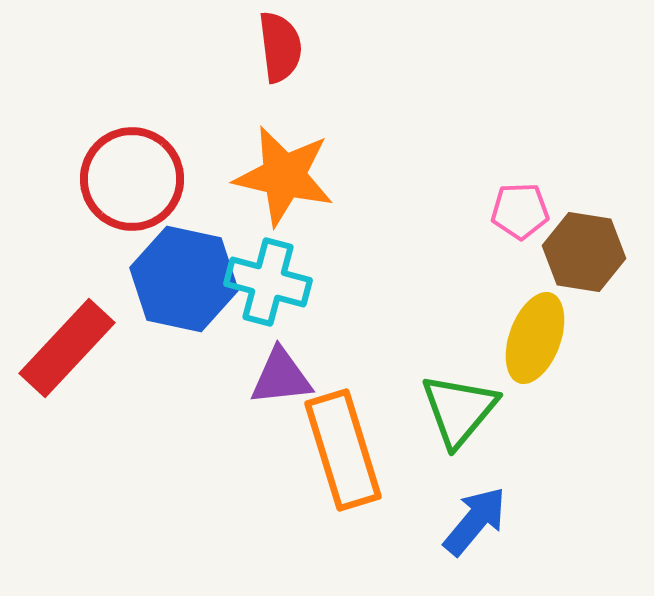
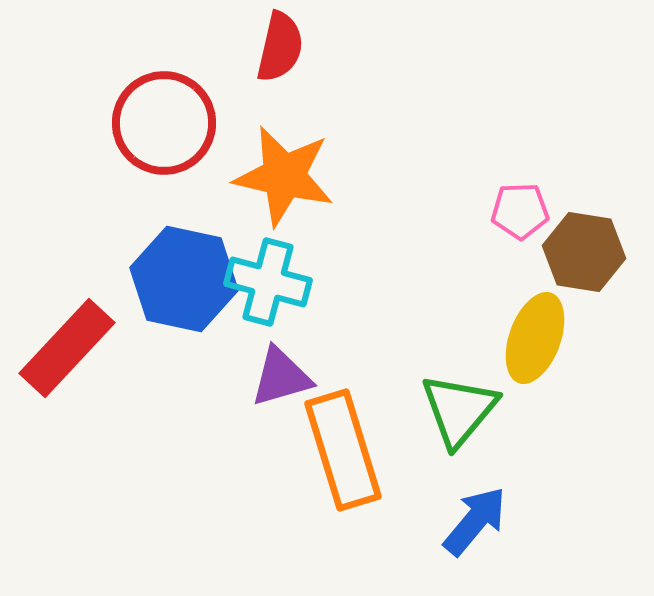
red semicircle: rotated 20 degrees clockwise
red circle: moved 32 px right, 56 px up
purple triangle: rotated 10 degrees counterclockwise
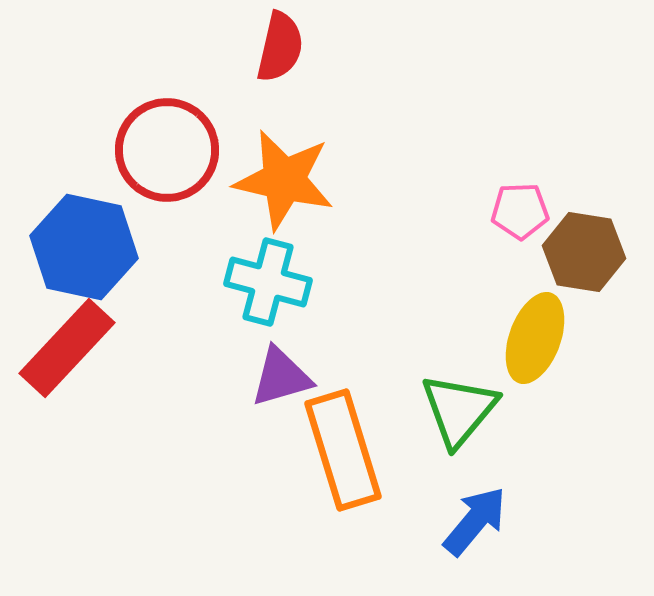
red circle: moved 3 px right, 27 px down
orange star: moved 4 px down
blue hexagon: moved 100 px left, 32 px up
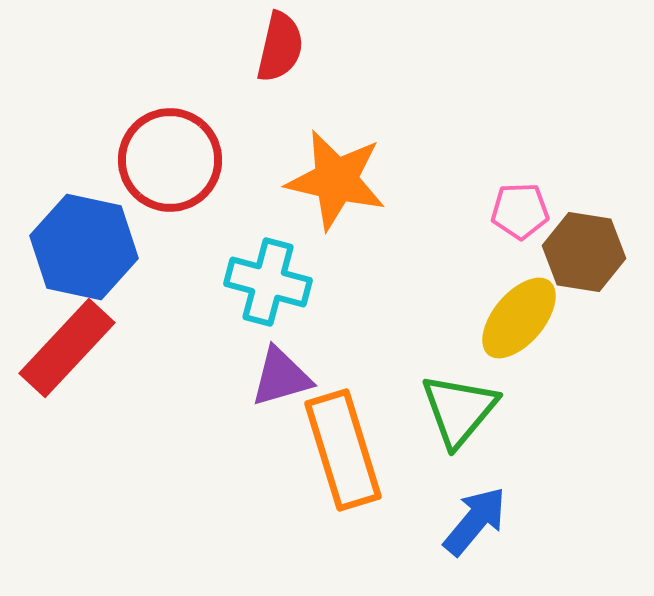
red circle: moved 3 px right, 10 px down
orange star: moved 52 px right
yellow ellipse: moved 16 px left, 20 px up; rotated 20 degrees clockwise
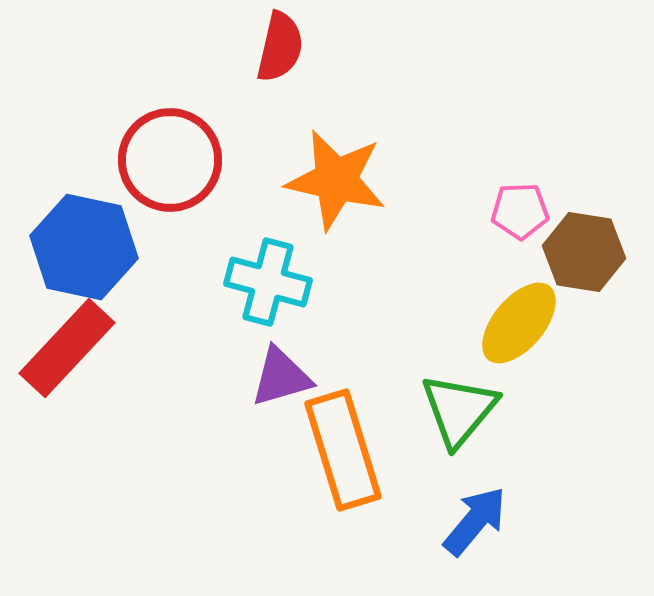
yellow ellipse: moved 5 px down
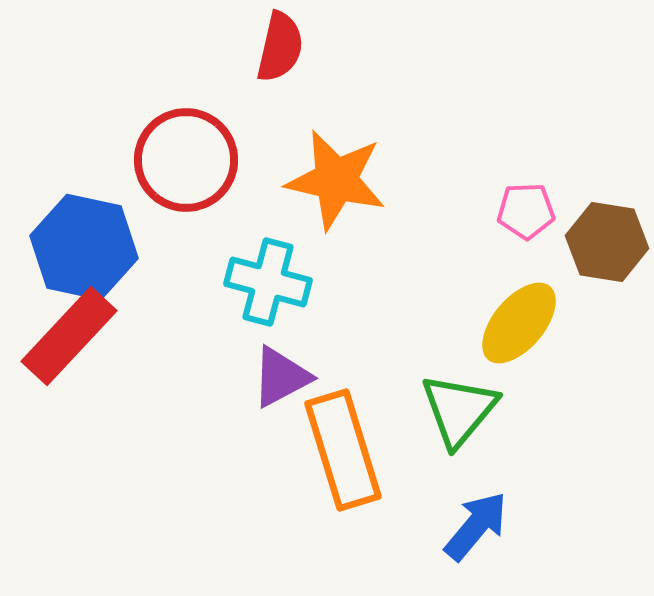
red circle: moved 16 px right
pink pentagon: moved 6 px right
brown hexagon: moved 23 px right, 10 px up
red rectangle: moved 2 px right, 12 px up
purple triangle: rotated 12 degrees counterclockwise
blue arrow: moved 1 px right, 5 px down
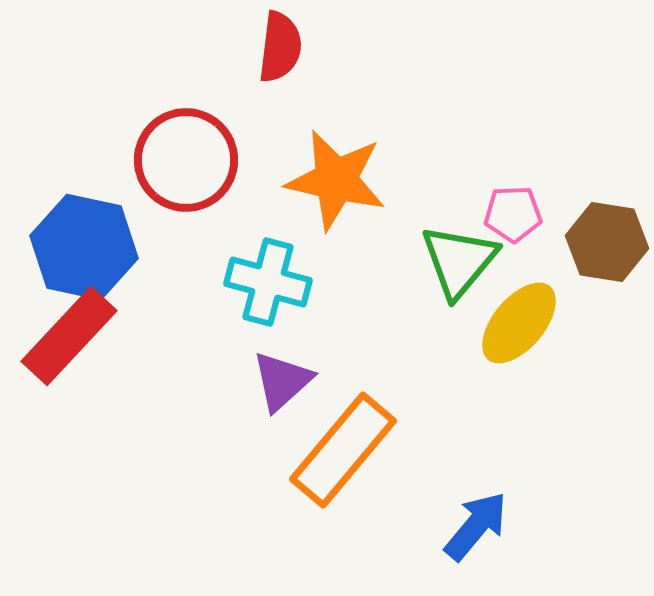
red semicircle: rotated 6 degrees counterclockwise
pink pentagon: moved 13 px left, 3 px down
purple triangle: moved 1 px right, 4 px down; rotated 14 degrees counterclockwise
green triangle: moved 149 px up
orange rectangle: rotated 57 degrees clockwise
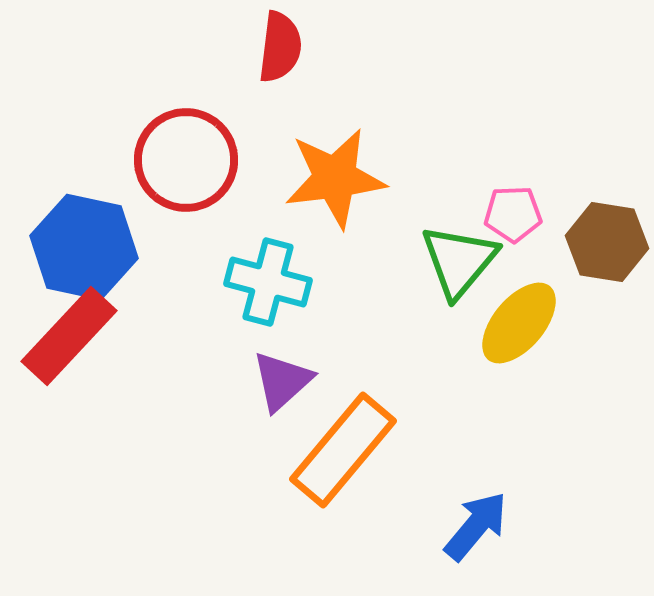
orange star: moved 1 px left, 2 px up; rotated 20 degrees counterclockwise
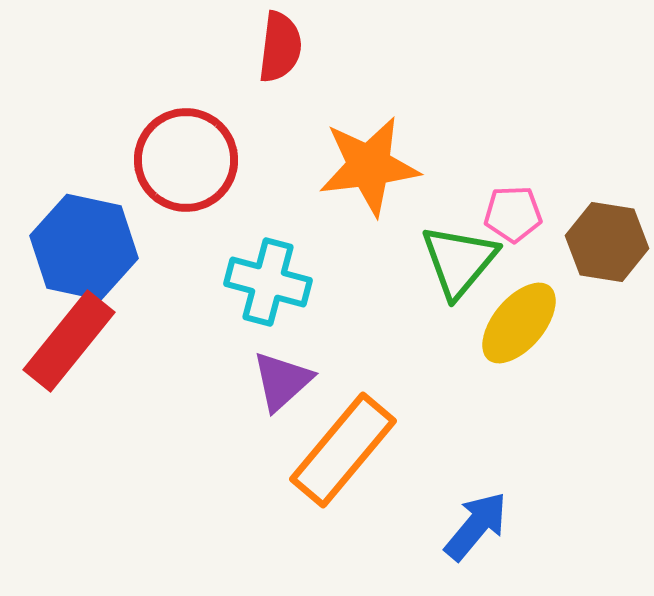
orange star: moved 34 px right, 12 px up
red rectangle: moved 5 px down; rotated 4 degrees counterclockwise
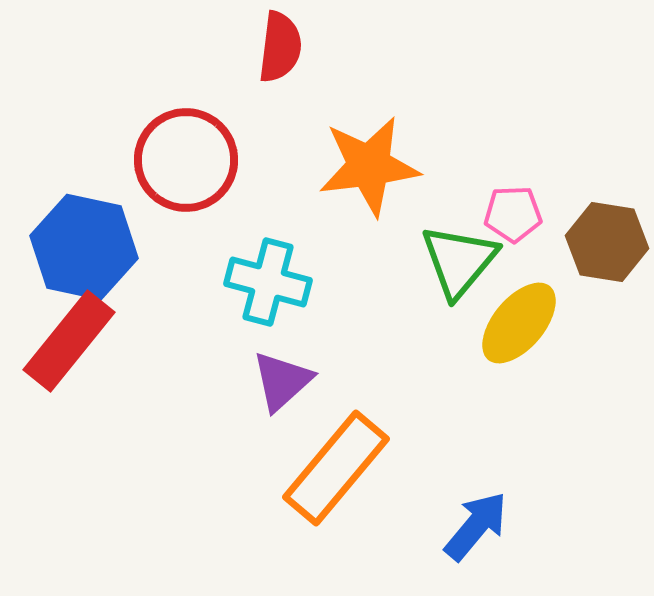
orange rectangle: moved 7 px left, 18 px down
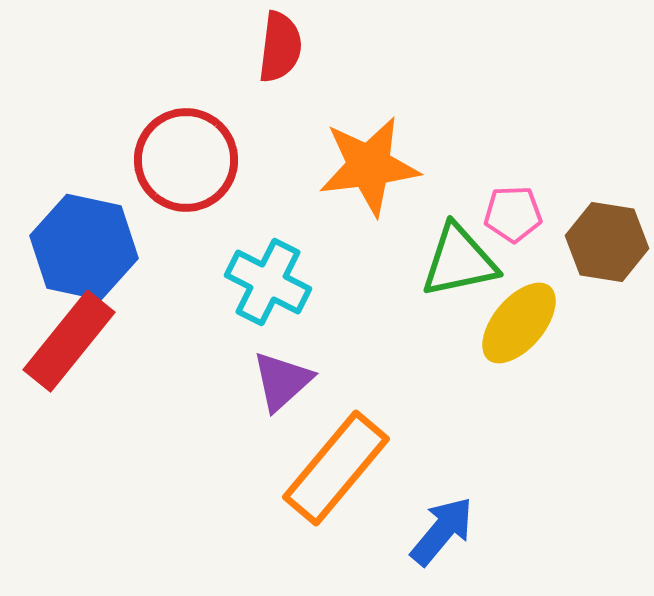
green triangle: rotated 38 degrees clockwise
cyan cross: rotated 12 degrees clockwise
blue arrow: moved 34 px left, 5 px down
